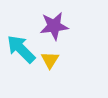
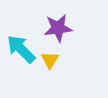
purple star: moved 4 px right, 2 px down
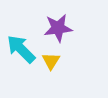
yellow triangle: moved 1 px right, 1 px down
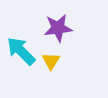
cyan arrow: moved 2 px down
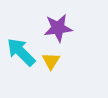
cyan arrow: moved 1 px down
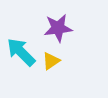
yellow triangle: rotated 24 degrees clockwise
